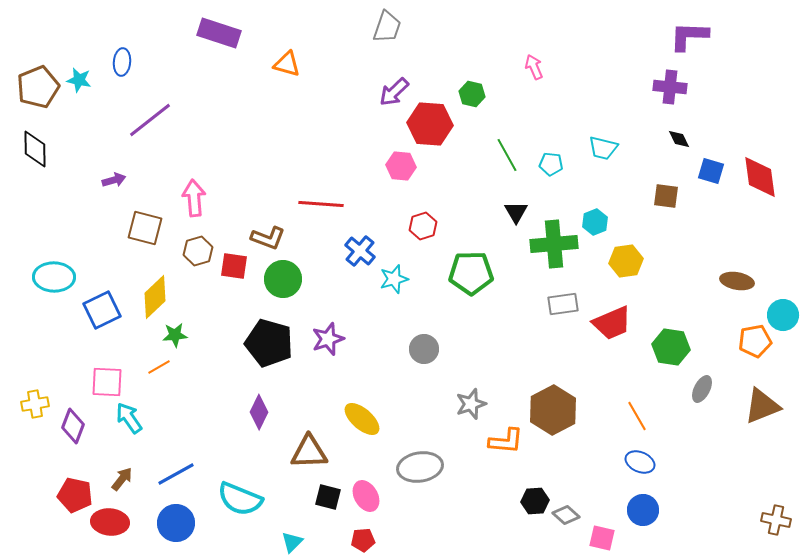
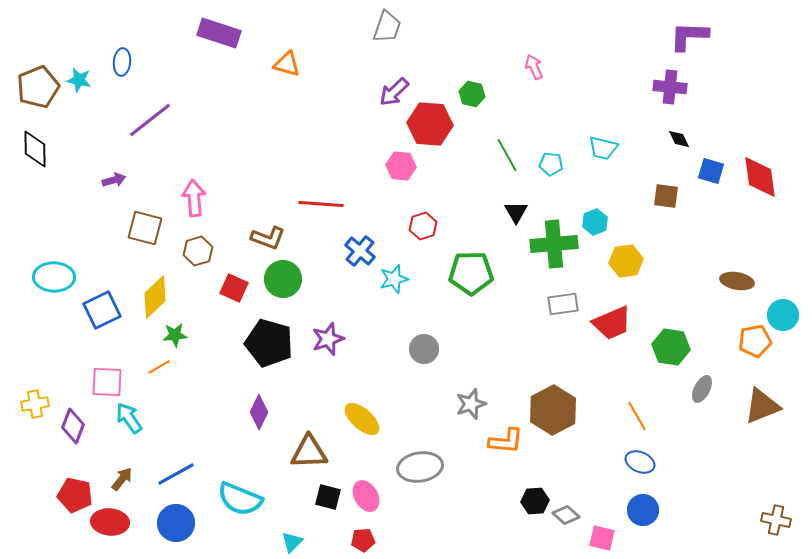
red square at (234, 266): moved 22 px down; rotated 16 degrees clockwise
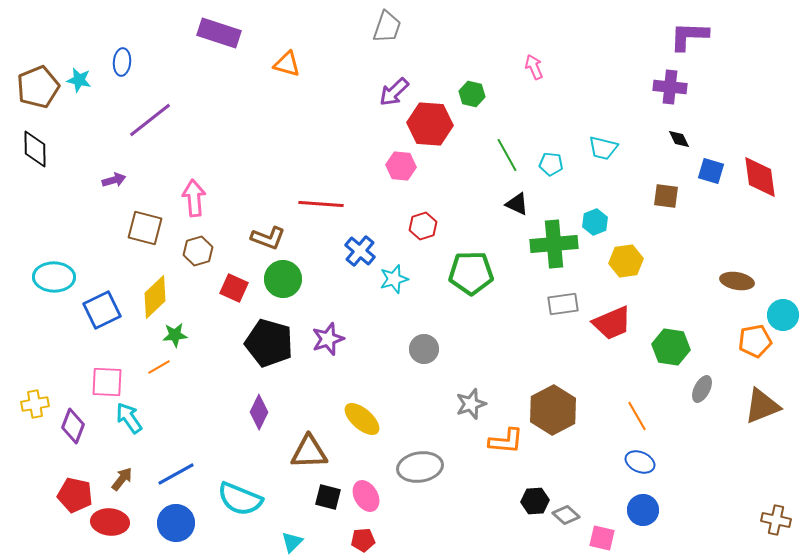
black triangle at (516, 212): moved 1 px right, 8 px up; rotated 35 degrees counterclockwise
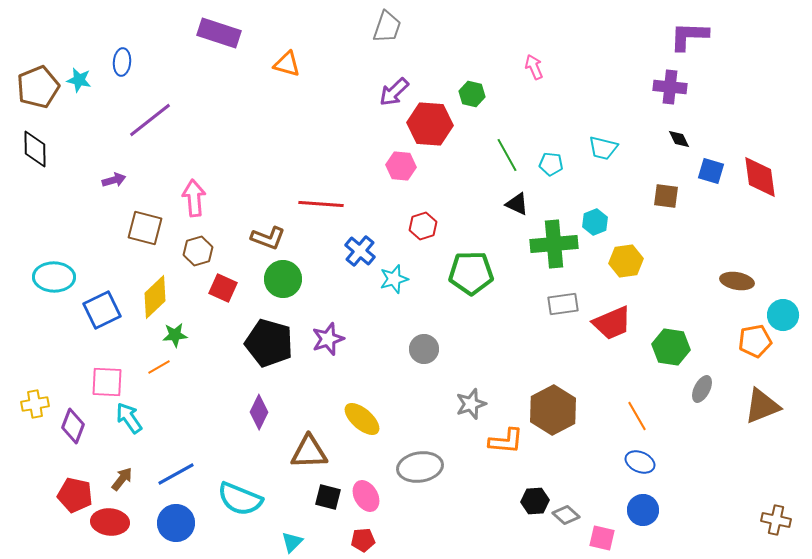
red square at (234, 288): moved 11 px left
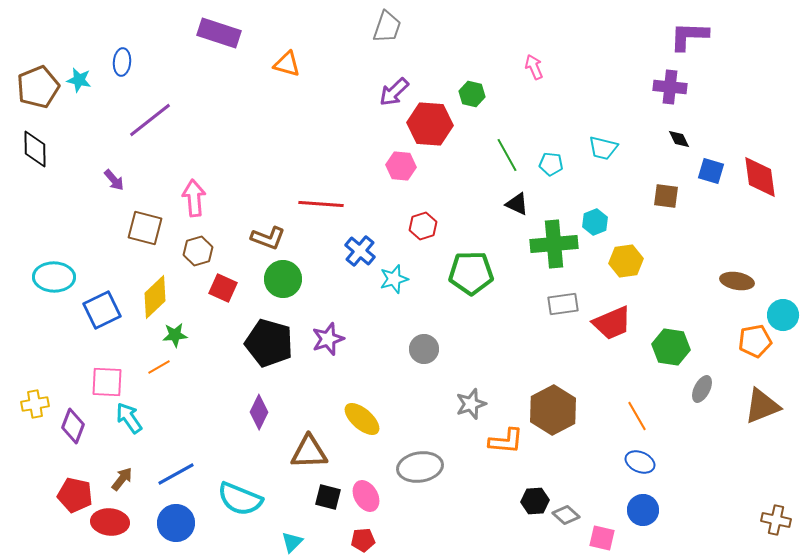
purple arrow at (114, 180): rotated 65 degrees clockwise
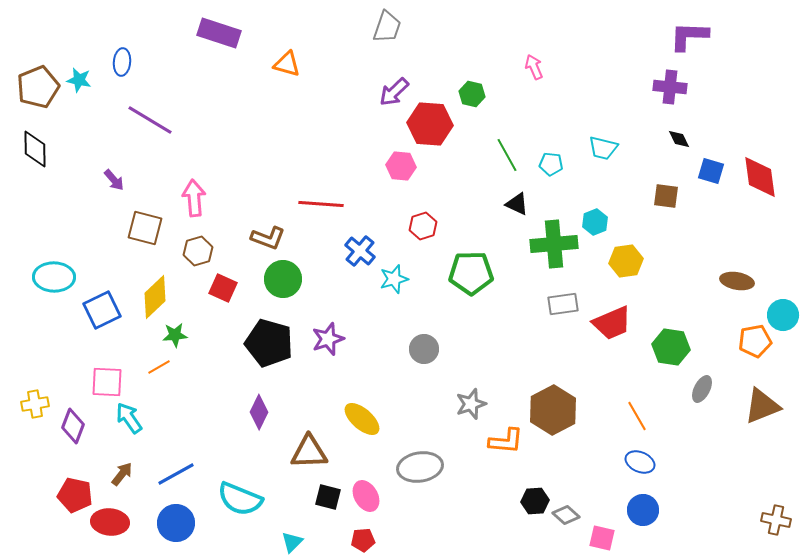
purple line at (150, 120): rotated 69 degrees clockwise
brown arrow at (122, 479): moved 5 px up
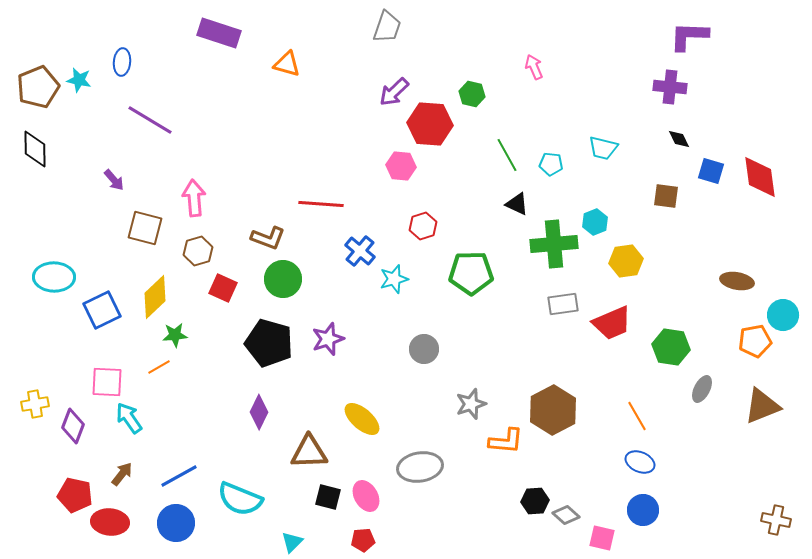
blue line at (176, 474): moved 3 px right, 2 px down
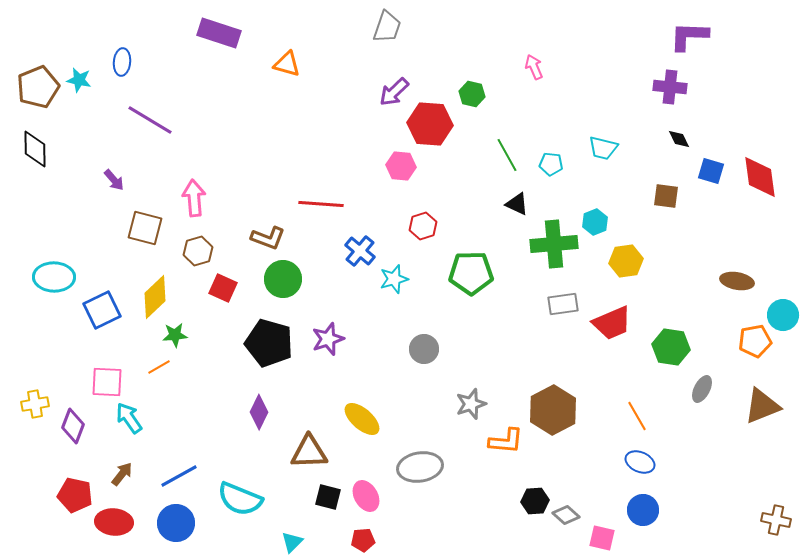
red ellipse at (110, 522): moved 4 px right
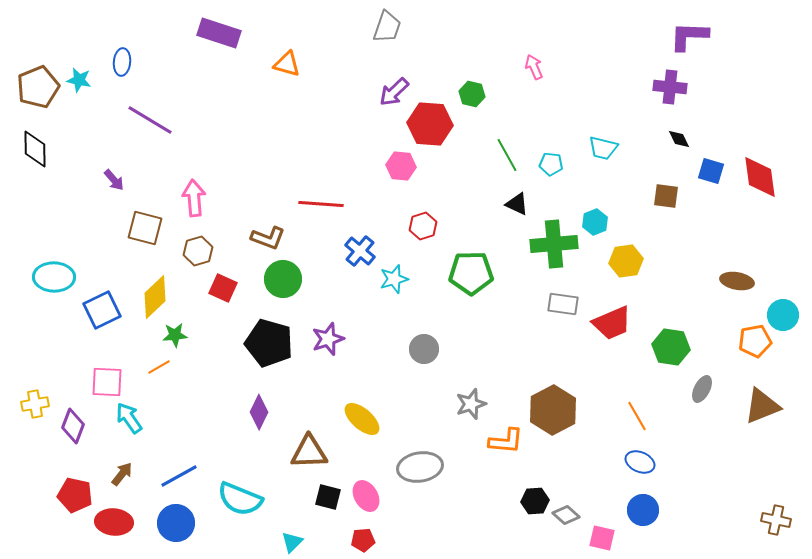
gray rectangle at (563, 304): rotated 16 degrees clockwise
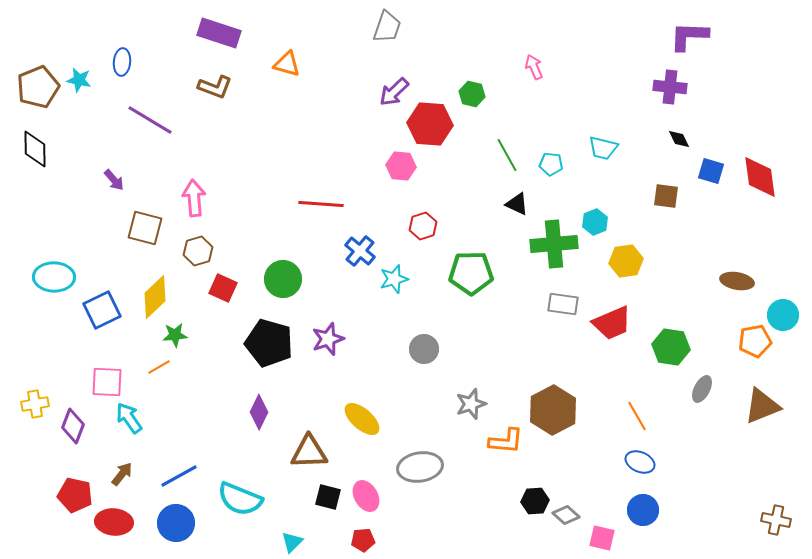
brown L-shape at (268, 238): moved 53 px left, 151 px up
